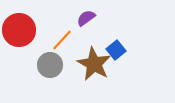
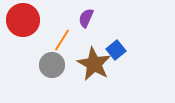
purple semicircle: rotated 30 degrees counterclockwise
red circle: moved 4 px right, 10 px up
orange line: rotated 10 degrees counterclockwise
gray circle: moved 2 px right
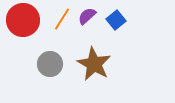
purple semicircle: moved 1 px right, 2 px up; rotated 24 degrees clockwise
orange line: moved 21 px up
blue square: moved 30 px up
gray circle: moved 2 px left, 1 px up
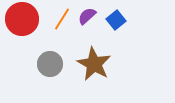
red circle: moved 1 px left, 1 px up
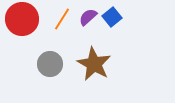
purple semicircle: moved 1 px right, 1 px down
blue square: moved 4 px left, 3 px up
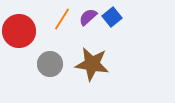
red circle: moved 3 px left, 12 px down
brown star: moved 2 px left; rotated 20 degrees counterclockwise
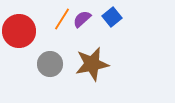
purple semicircle: moved 6 px left, 2 px down
brown star: rotated 20 degrees counterclockwise
